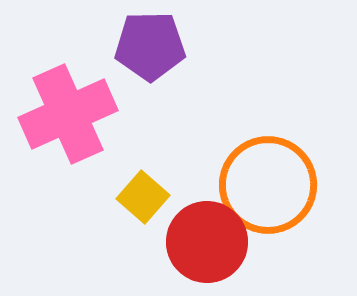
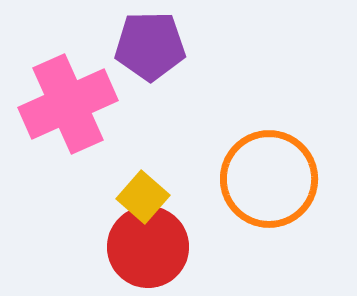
pink cross: moved 10 px up
orange circle: moved 1 px right, 6 px up
red circle: moved 59 px left, 5 px down
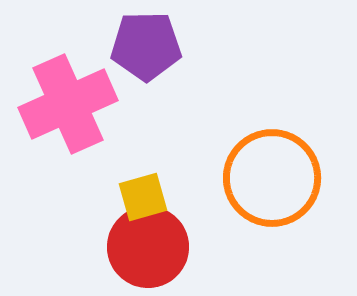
purple pentagon: moved 4 px left
orange circle: moved 3 px right, 1 px up
yellow square: rotated 33 degrees clockwise
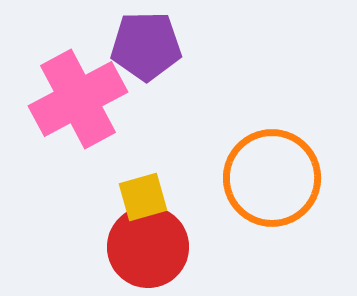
pink cross: moved 10 px right, 5 px up; rotated 4 degrees counterclockwise
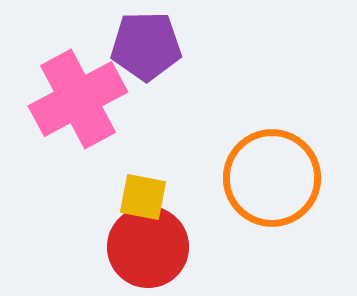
yellow square: rotated 27 degrees clockwise
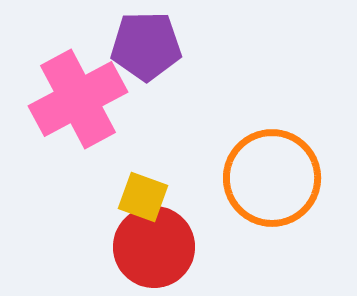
yellow square: rotated 9 degrees clockwise
red circle: moved 6 px right
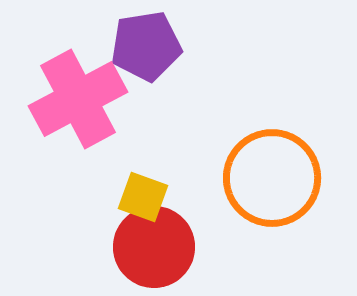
purple pentagon: rotated 8 degrees counterclockwise
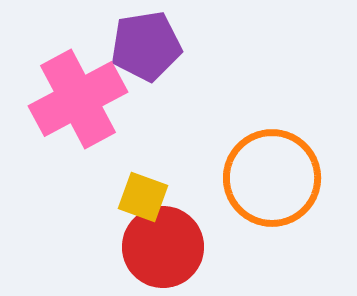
red circle: moved 9 px right
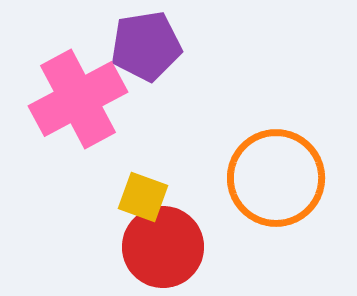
orange circle: moved 4 px right
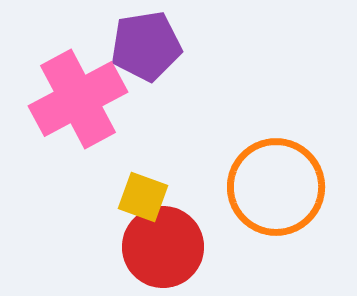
orange circle: moved 9 px down
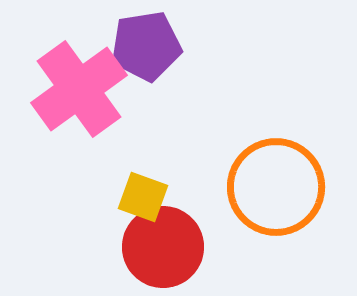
pink cross: moved 1 px right, 10 px up; rotated 8 degrees counterclockwise
